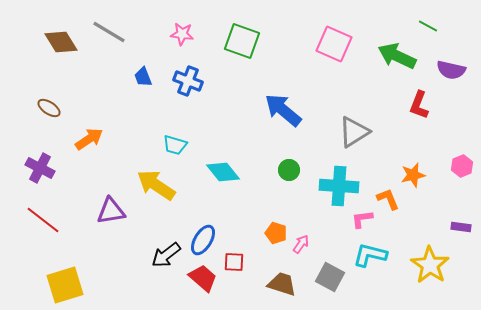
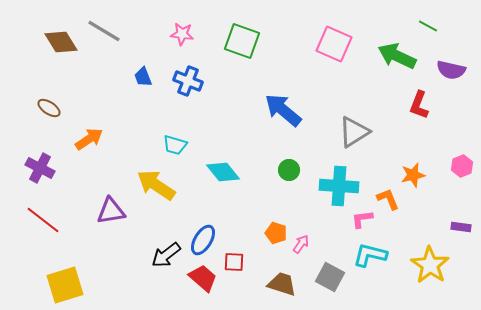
gray line: moved 5 px left, 1 px up
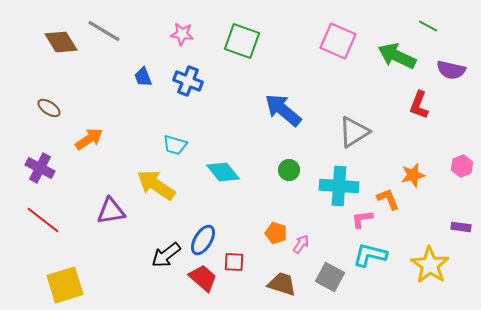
pink square: moved 4 px right, 3 px up
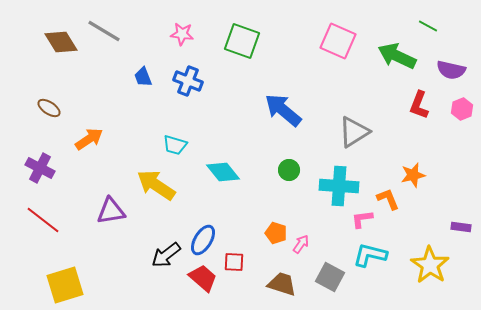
pink hexagon: moved 57 px up
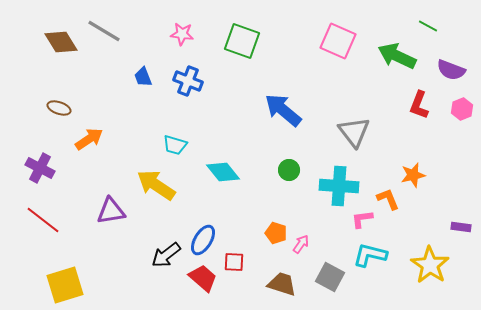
purple semicircle: rotated 8 degrees clockwise
brown ellipse: moved 10 px right; rotated 15 degrees counterclockwise
gray triangle: rotated 36 degrees counterclockwise
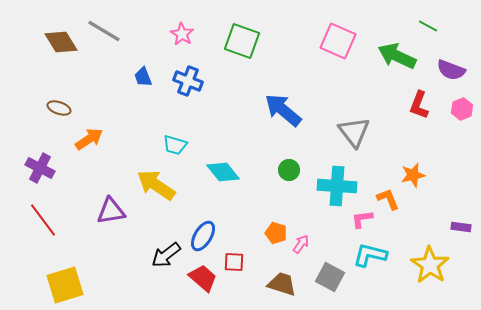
pink star: rotated 25 degrees clockwise
cyan cross: moved 2 px left
red line: rotated 15 degrees clockwise
blue ellipse: moved 4 px up
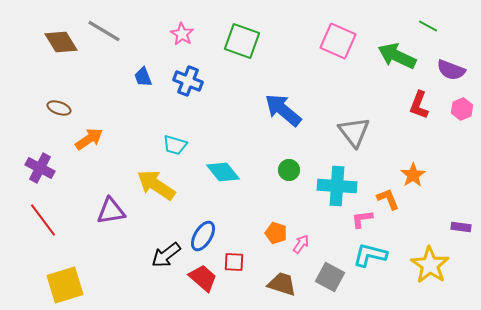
orange star: rotated 20 degrees counterclockwise
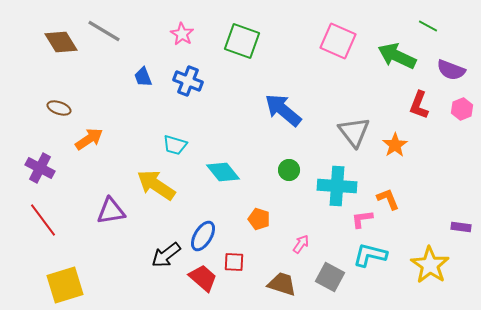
orange star: moved 18 px left, 30 px up
orange pentagon: moved 17 px left, 14 px up
